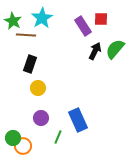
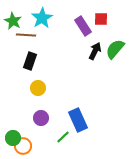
black rectangle: moved 3 px up
green line: moved 5 px right; rotated 24 degrees clockwise
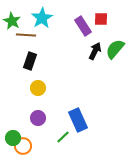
green star: moved 1 px left
purple circle: moved 3 px left
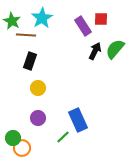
orange circle: moved 1 px left, 2 px down
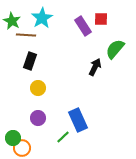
black arrow: moved 16 px down
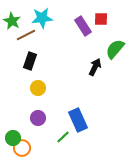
cyan star: rotated 25 degrees clockwise
brown line: rotated 30 degrees counterclockwise
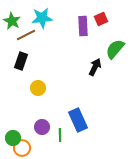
red square: rotated 24 degrees counterclockwise
purple rectangle: rotated 30 degrees clockwise
black rectangle: moved 9 px left
purple circle: moved 4 px right, 9 px down
green line: moved 3 px left, 2 px up; rotated 48 degrees counterclockwise
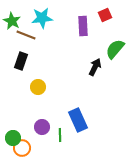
red square: moved 4 px right, 4 px up
brown line: rotated 48 degrees clockwise
yellow circle: moved 1 px up
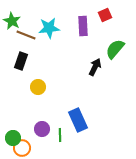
cyan star: moved 7 px right, 10 px down
purple circle: moved 2 px down
